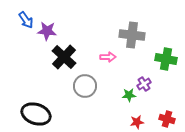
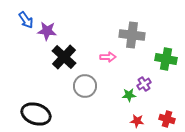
red star: moved 1 px up; rotated 16 degrees clockwise
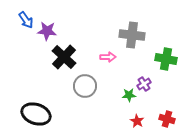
red star: rotated 24 degrees clockwise
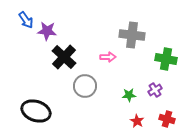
purple cross: moved 11 px right, 6 px down
black ellipse: moved 3 px up
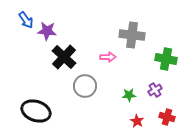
red cross: moved 2 px up
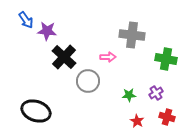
gray circle: moved 3 px right, 5 px up
purple cross: moved 1 px right, 3 px down
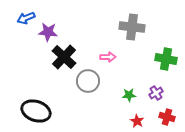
blue arrow: moved 2 px up; rotated 102 degrees clockwise
purple star: moved 1 px right, 1 px down
gray cross: moved 8 px up
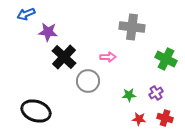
blue arrow: moved 4 px up
green cross: rotated 15 degrees clockwise
red cross: moved 2 px left, 1 px down
red star: moved 2 px right, 2 px up; rotated 24 degrees counterclockwise
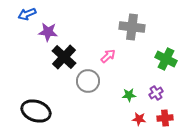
blue arrow: moved 1 px right
pink arrow: moved 1 px up; rotated 42 degrees counterclockwise
red cross: rotated 21 degrees counterclockwise
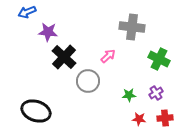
blue arrow: moved 2 px up
green cross: moved 7 px left
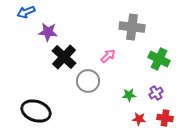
blue arrow: moved 1 px left
red cross: rotated 14 degrees clockwise
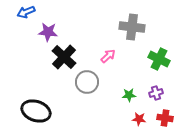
gray circle: moved 1 px left, 1 px down
purple cross: rotated 16 degrees clockwise
